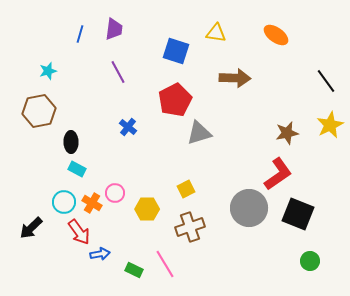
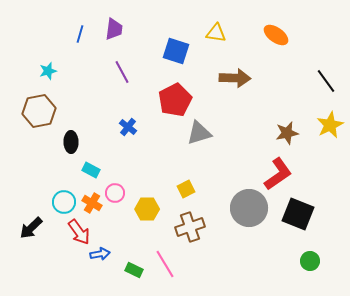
purple line: moved 4 px right
cyan rectangle: moved 14 px right, 1 px down
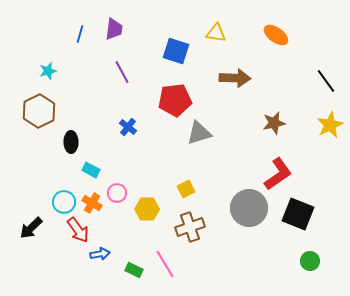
red pentagon: rotated 20 degrees clockwise
brown hexagon: rotated 16 degrees counterclockwise
brown star: moved 13 px left, 10 px up
pink circle: moved 2 px right
red arrow: moved 1 px left, 2 px up
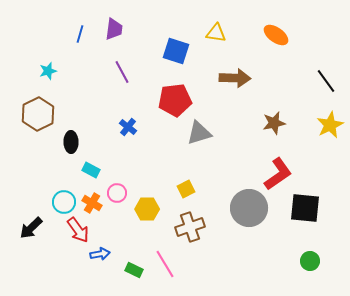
brown hexagon: moved 1 px left, 3 px down
black square: moved 7 px right, 6 px up; rotated 16 degrees counterclockwise
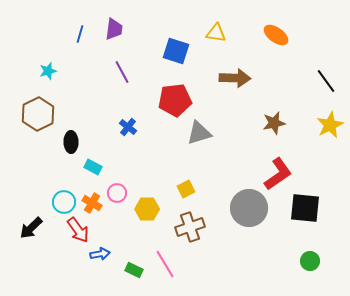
cyan rectangle: moved 2 px right, 3 px up
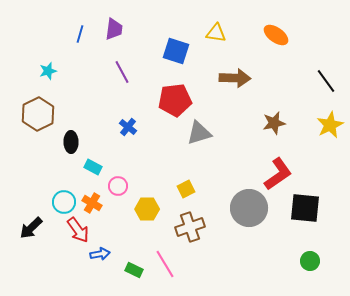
pink circle: moved 1 px right, 7 px up
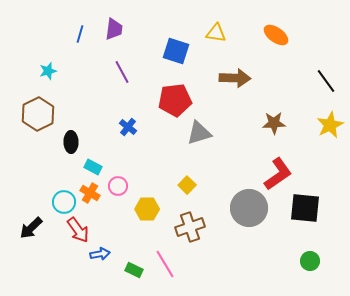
brown star: rotated 10 degrees clockwise
yellow square: moved 1 px right, 4 px up; rotated 18 degrees counterclockwise
orange cross: moved 2 px left, 10 px up
